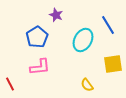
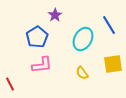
purple star: moved 1 px left; rotated 16 degrees clockwise
blue line: moved 1 px right
cyan ellipse: moved 1 px up
pink L-shape: moved 2 px right, 2 px up
yellow semicircle: moved 5 px left, 12 px up
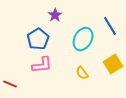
blue line: moved 1 px right, 1 px down
blue pentagon: moved 1 px right, 2 px down
yellow square: rotated 24 degrees counterclockwise
red line: rotated 40 degrees counterclockwise
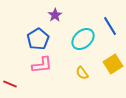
cyan ellipse: rotated 20 degrees clockwise
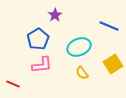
blue line: moved 1 px left; rotated 36 degrees counterclockwise
cyan ellipse: moved 4 px left, 8 px down; rotated 20 degrees clockwise
red line: moved 3 px right
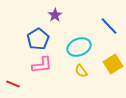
blue line: rotated 24 degrees clockwise
yellow semicircle: moved 1 px left, 2 px up
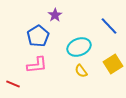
blue pentagon: moved 3 px up
pink L-shape: moved 5 px left
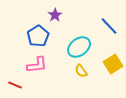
cyan ellipse: rotated 15 degrees counterclockwise
red line: moved 2 px right, 1 px down
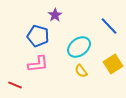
blue pentagon: rotated 25 degrees counterclockwise
pink L-shape: moved 1 px right, 1 px up
